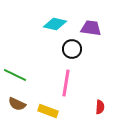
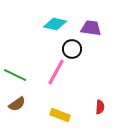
pink line: moved 10 px left, 11 px up; rotated 20 degrees clockwise
brown semicircle: rotated 60 degrees counterclockwise
yellow rectangle: moved 12 px right, 4 px down
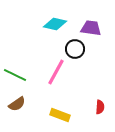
black circle: moved 3 px right
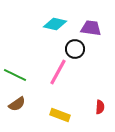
pink line: moved 2 px right
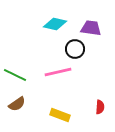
pink line: rotated 48 degrees clockwise
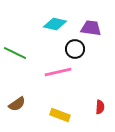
green line: moved 22 px up
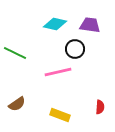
purple trapezoid: moved 1 px left, 3 px up
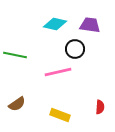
green line: moved 2 px down; rotated 15 degrees counterclockwise
